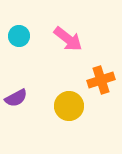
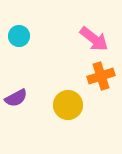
pink arrow: moved 26 px right
orange cross: moved 4 px up
yellow circle: moved 1 px left, 1 px up
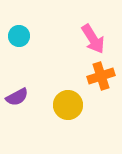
pink arrow: moved 1 px left; rotated 20 degrees clockwise
purple semicircle: moved 1 px right, 1 px up
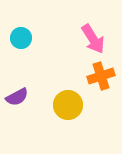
cyan circle: moved 2 px right, 2 px down
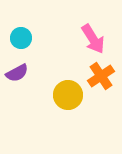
orange cross: rotated 16 degrees counterclockwise
purple semicircle: moved 24 px up
yellow circle: moved 10 px up
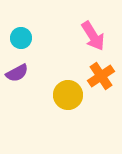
pink arrow: moved 3 px up
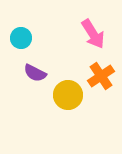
pink arrow: moved 2 px up
purple semicircle: moved 18 px right; rotated 55 degrees clockwise
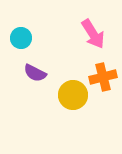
orange cross: moved 2 px right, 1 px down; rotated 20 degrees clockwise
yellow circle: moved 5 px right
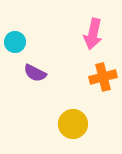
pink arrow: rotated 44 degrees clockwise
cyan circle: moved 6 px left, 4 px down
yellow circle: moved 29 px down
